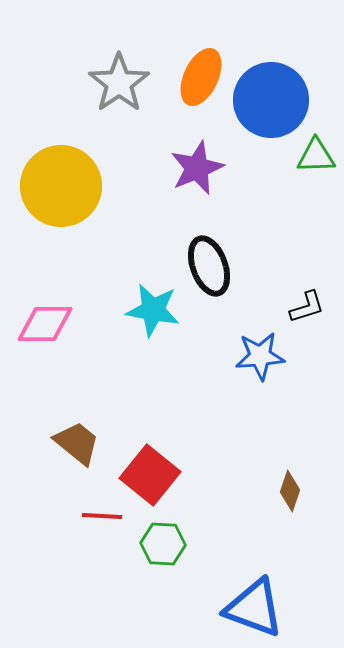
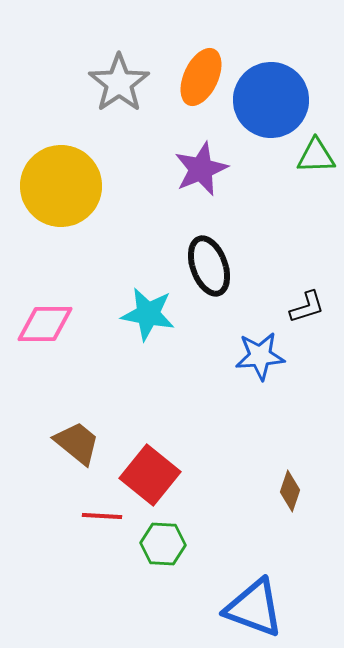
purple star: moved 4 px right, 1 px down
cyan star: moved 5 px left, 4 px down
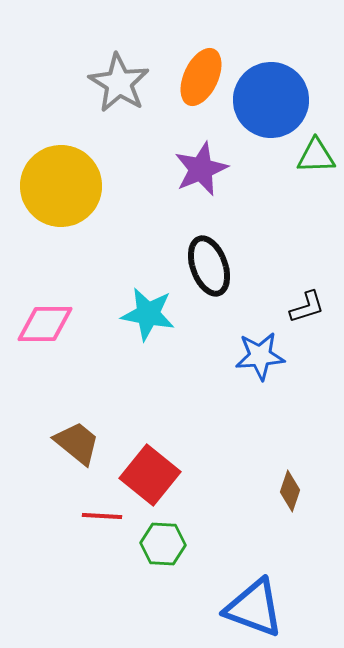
gray star: rotated 6 degrees counterclockwise
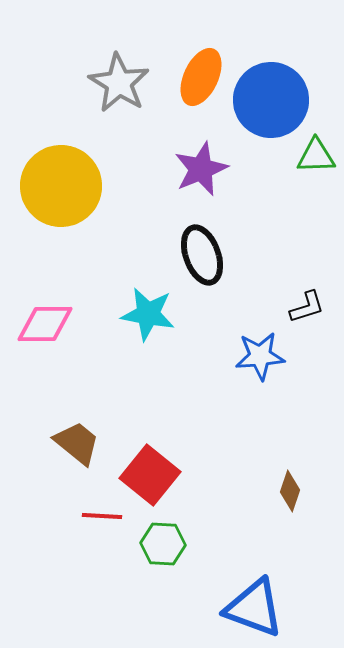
black ellipse: moved 7 px left, 11 px up
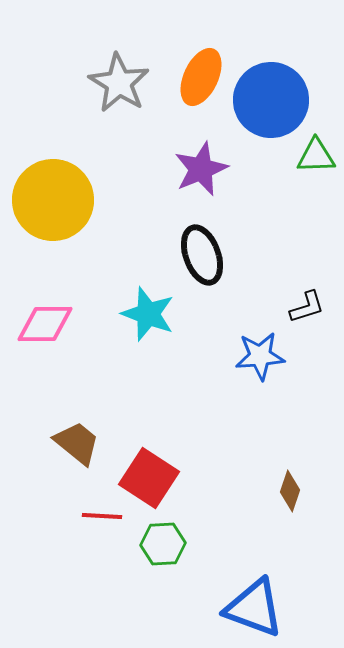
yellow circle: moved 8 px left, 14 px down
cyan star: rotated 10 degrees clockwise
red square: moved 1 px left, 3 px down; rotated 6 degrees counterclockwise
green hexagon: rotated 6 degrees counterclockwise
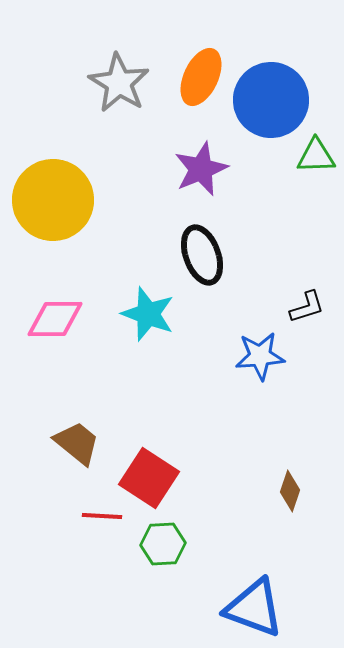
pink diamond: moved 10 px right, 5 px up
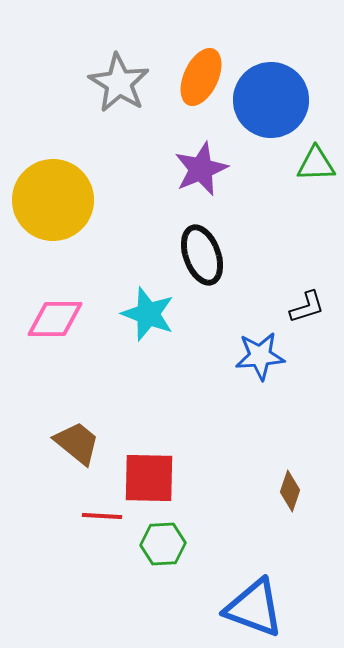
green triangle: moved 8 px down
red square: rotated 32 degrees counterclockwise
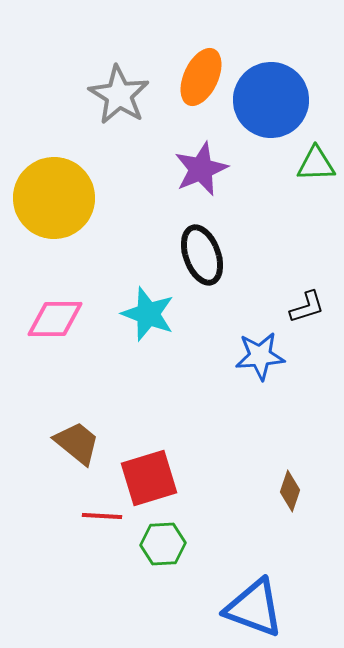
gray star: moved 12 px down
yellow circle: moved 1 px right, 2 px up
red square: rotated 18 degrees counterclockwise
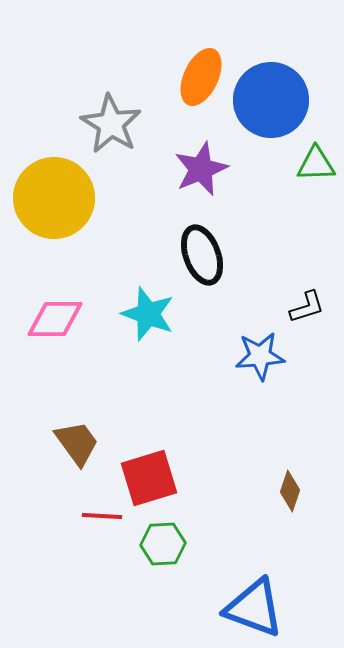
gray star: moved 8 px left, 29 px down
brown trapezoid: rotated 15 degrees clockwise
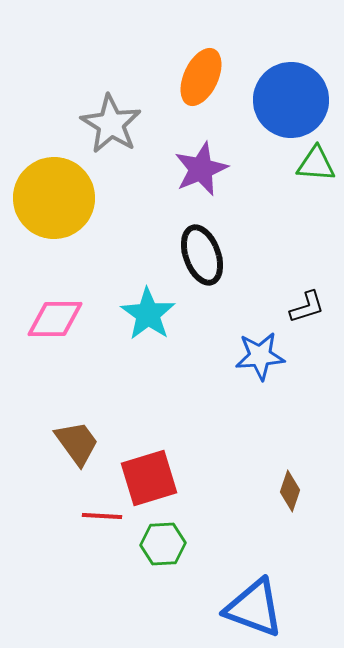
blue circle: moved 20 px right
green triangle: rotated 6 degrees clockwise
cyan star: rotated 14 degrees clockwise
